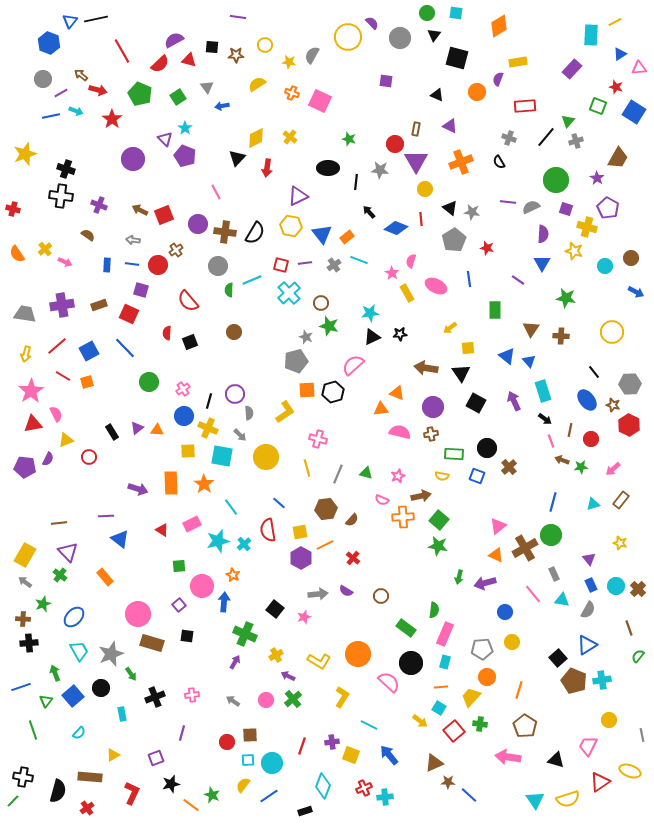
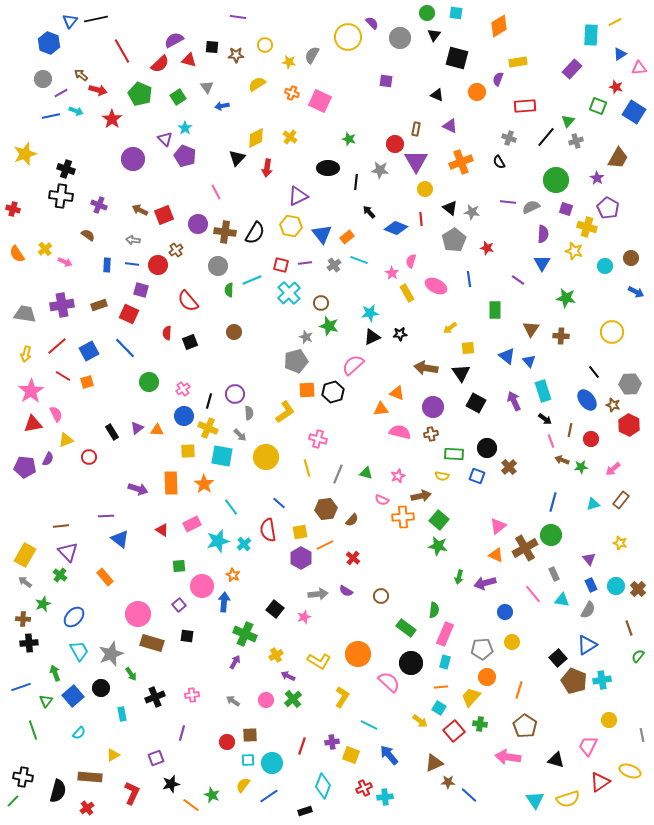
brown line at (59, 523): moved 2 px right, 3 px down
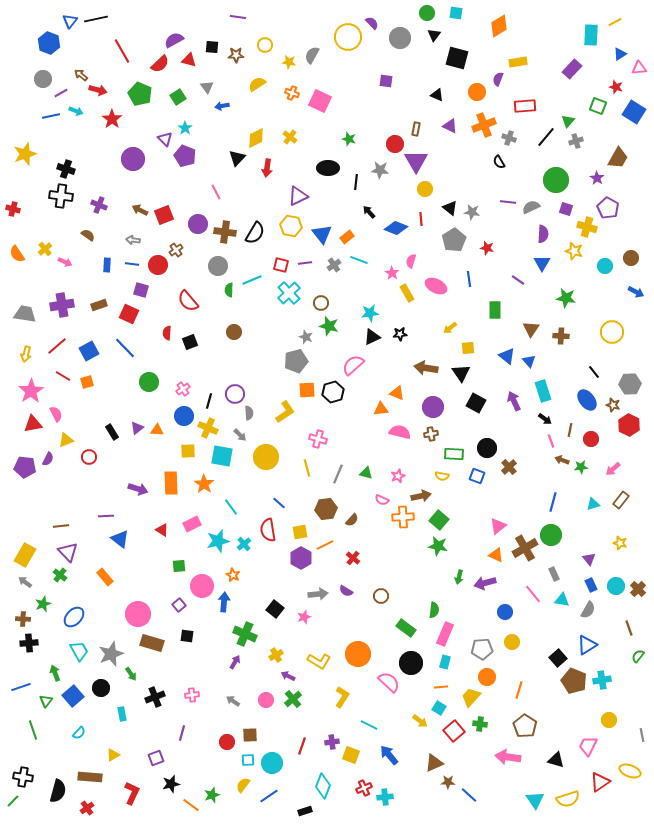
orange cross at (461, 162): moved 23 px right, 37 px up
green star at (212, 795): rotated 28 degrees clockwise
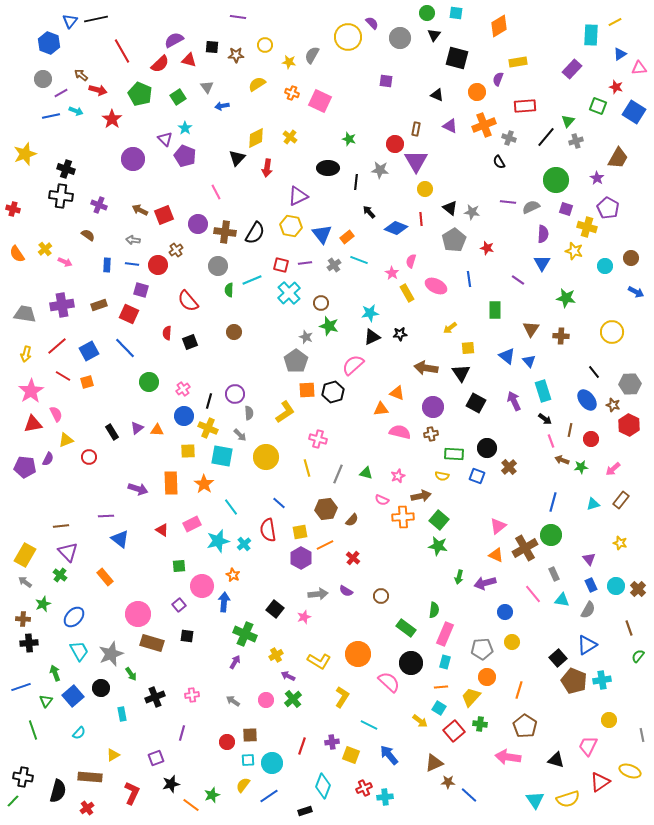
gray pentagon at (296, 361): rotated 20 degrees counterclockwise
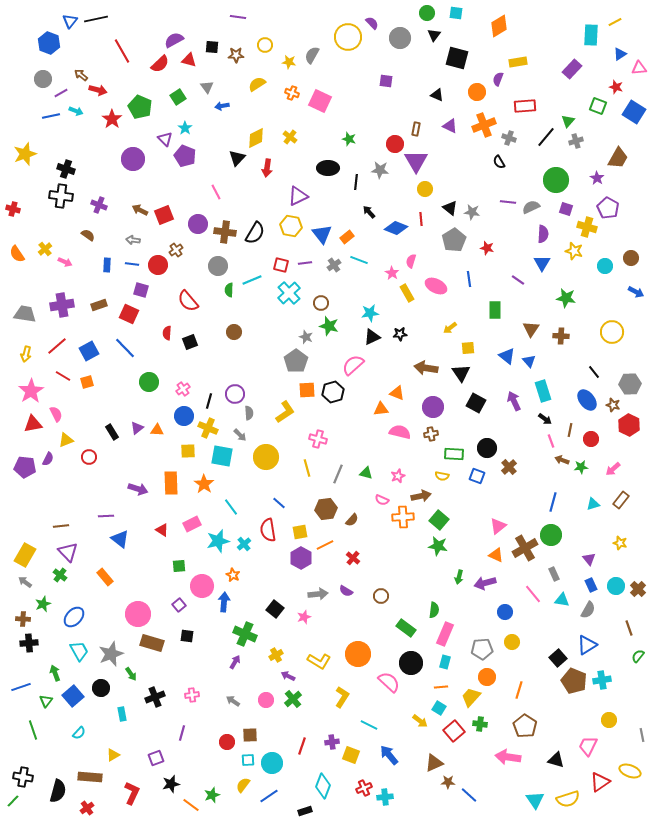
green pentagon at (140, 94): moved 13 px down
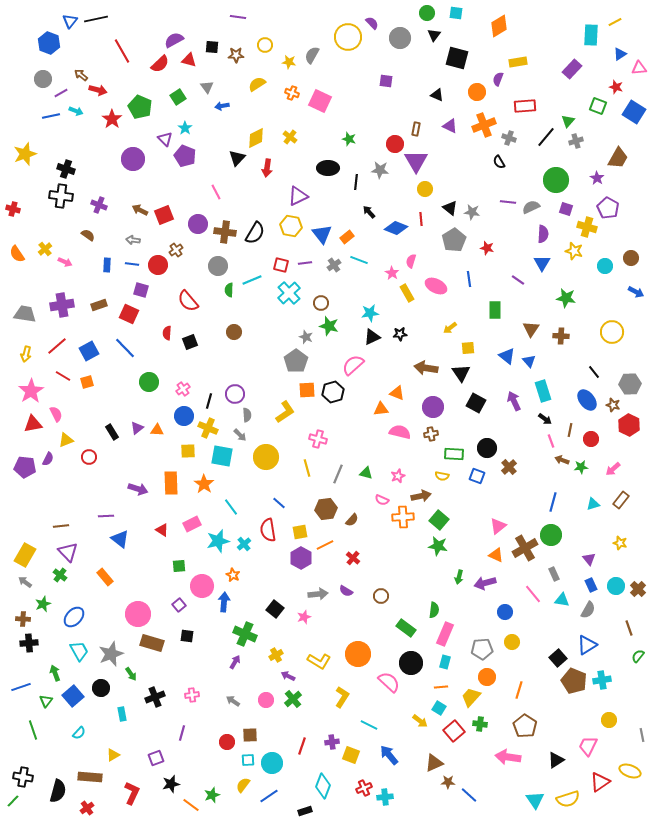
gray semicircle at (249, 413): moved 2 px left, 2 px down
black triangle at (556, 760): rotated 48 degrees counterclockwise
